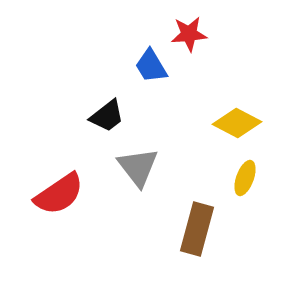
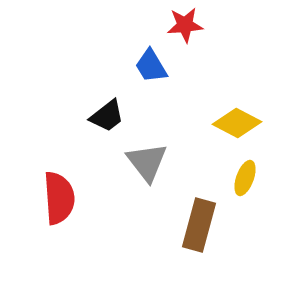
red star: moved 4 px left, 9 px up
gray triangle: moved 9 px right, 5 px up
red semicircle: moved 4 px down; rotated 60 degrees counterclockwise
brown rectangle: moved 2 px right, 4 px up
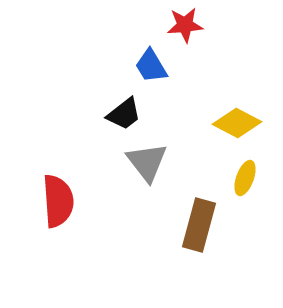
black trapezoid: moved 17 px right, 2 px up
red semicircle: moved 1 px left, 3 px down
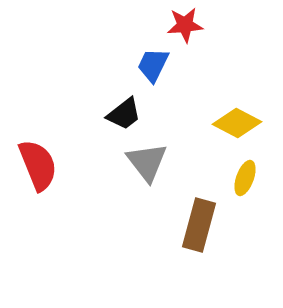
blue trapezoid: moved 2 px right, 1 px up; rotated 57 degrees clockwise
red semicircle: moved 20 px left, 36 px up; rotated 18 degrees counterclockwise
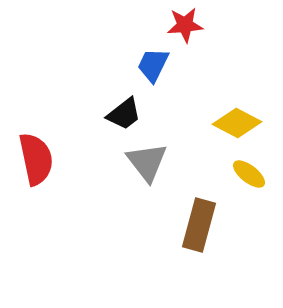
red semicircle: moved 2 px left, 6 px up; rotated 10 degrees clockwise
yellow ellipse: moved 4 px right, 4 px up; rotated 72 degrees counterclockwise
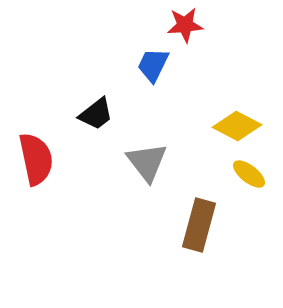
black trapezoid: moved 28 px left
yellow diamond: moved 3 px down
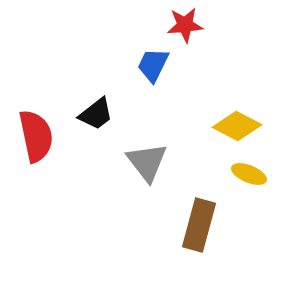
red semicircle: moved 23 px up
yellow ellipse: rotated 16 degrees counterclockwise
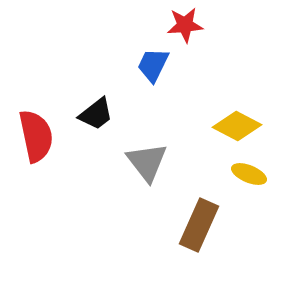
brown rectangle: rotated 9 degrees clockwise
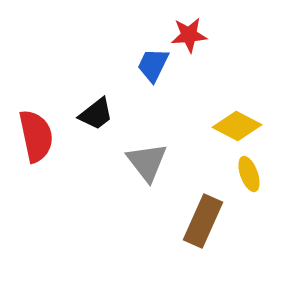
red star: moved 4 px right, 10 px down
yellow ellipse: rotated 48 degrees clockwise
brown rectangle: moved 4 px right, 4 px up
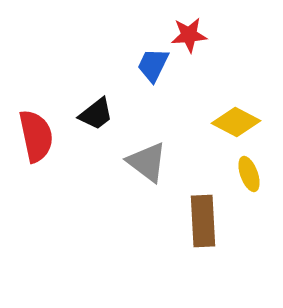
yellow diamond: moved 1 px left, 4 px up
gray triangle: rotated 15 degrees counterclockwise
brown rectangle: rotated 27 degrees counterclockwise
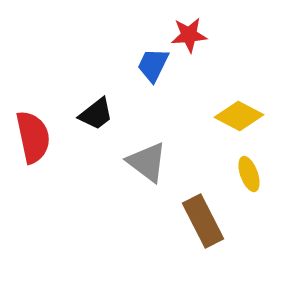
yellow diamond: moved 3 px right, 6 px up
red semicircle: moved 3 px left, 1 px down
brown rectangle: rotated 24 degrees counterclockwise
